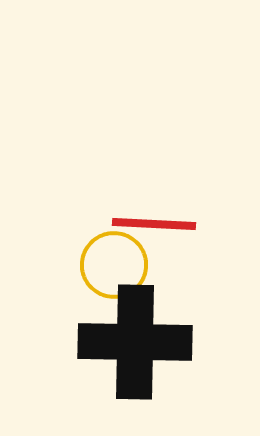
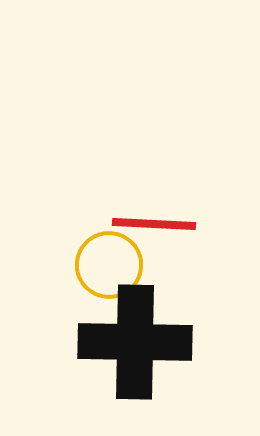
yellow circle: moved 5 px left
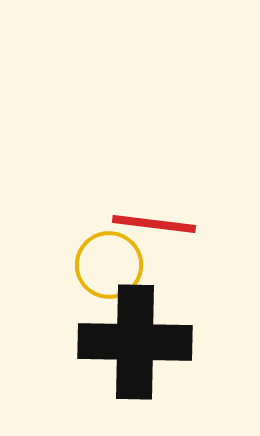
red line: rotated 4 degrees clockwise
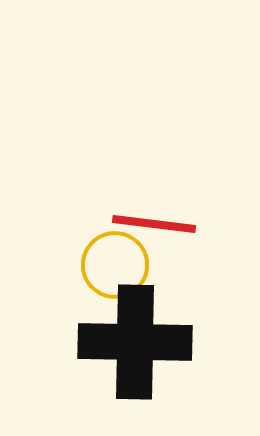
yellow circle: moved 6 px right
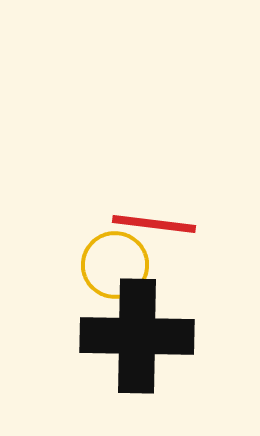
black cross: moved 2 px right, 6 px up
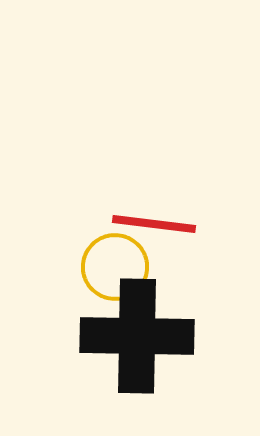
yellow circle: moved 2 px down
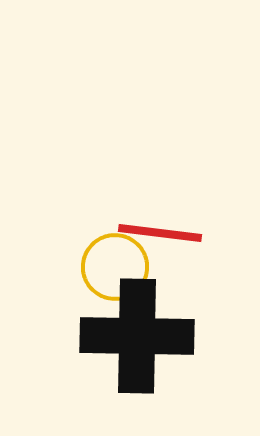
red line: moved 6 px right, 9 px down
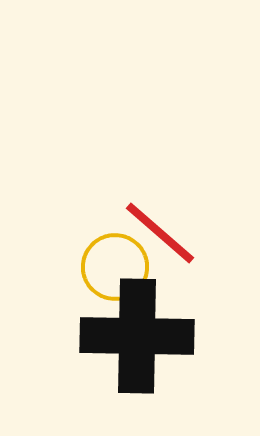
red line: rotated 34 degrees clockwise
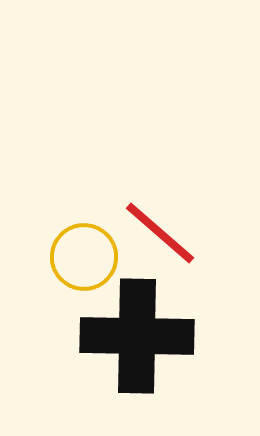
yellow circle: moved 31 px left, 10 px up
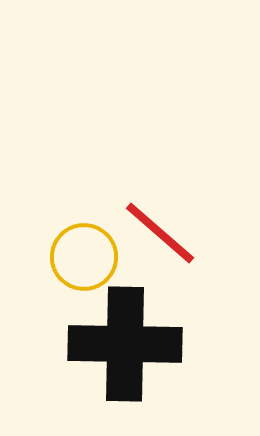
black cross: moved 12 px left, 8 px down
